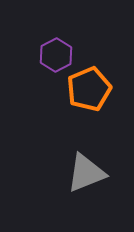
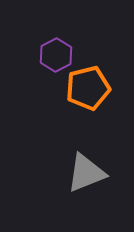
orange pentagon: moved 1 px left, 1 px up; rotated 9 degrees clockwise
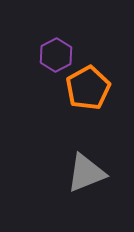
orange pentagon: rotated 15 degrees counterclockwise
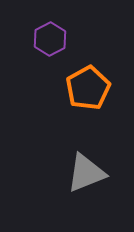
purple hexagon: moved 6 px left, 16 px up
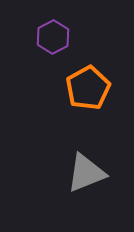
purple hexagon: moved 3 px right, 2 px up
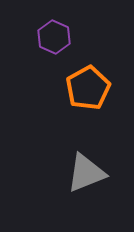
purple hexagon: moved 1 px right; rotated 8 degrees counterclockwise
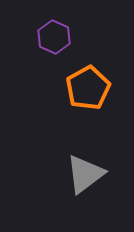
gray triangle: moved 1 px left, 1 px down; rotated 15 degrees counterclockwise
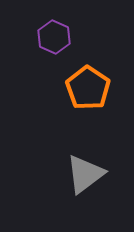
orange pentagon: rotated 9 degrees counterclockwise
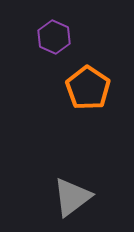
gray triangle: moved 13 px left, 23 px down
